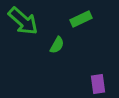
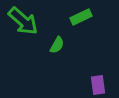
green rectangle: moved 2 px up
purple rectangle: moved 1 px down
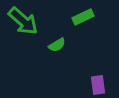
green rectangle: moved 2 px right
green semicircle: rotated 30 degrees clockwise
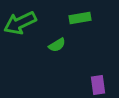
green rectangle: moved 3 px left, 1 px down; rotated 15 degrees clockwise
green arrow: moved 3 px left, 2 px down; rotated 112 degrees clockwise
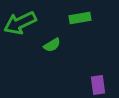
green semicircle: moved 5 px left
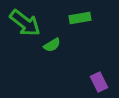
green arrow: moved 5 px right; rotated 116 degrees counterclockwise
purple rectangle: moved 1 px right, 3 px up; rotated 18 degrees counterclockwise
